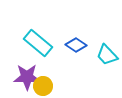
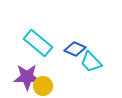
blue diamond: moved 1 px left, 4 px down; rotated 10 degrees counterclockwise
cyan trapezoid: moved 16 px left, 7 px down
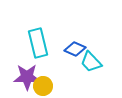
cyan rectangle: rotated 36 degrees clockwise
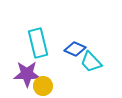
purple star: moved 3 px up
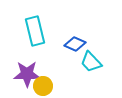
cyan rectangle: moved 3 px left, 12 px up
blue diamond: moved 5 px up
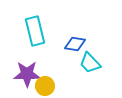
blue diamond: rotated 15 degrees counterclockwise
cyan trapezoid: moved 1 px left, 1 px down
yellow circle: moved 2 px right
